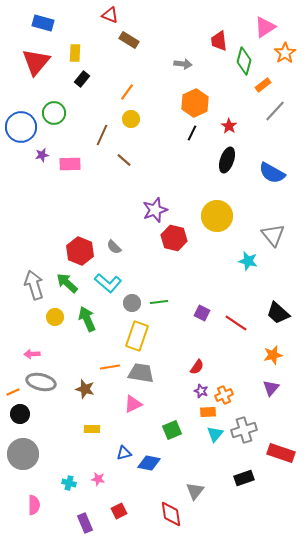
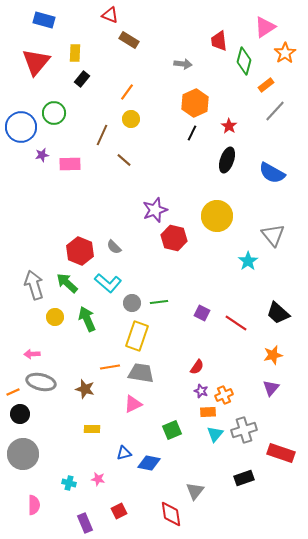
blue rectangle at (43, 23): moved 1 px right, 3 px up
orange rectangle at (263, 85): moved 3 px right
cyan star at (248, 261): rotated 24 degrees clockwise
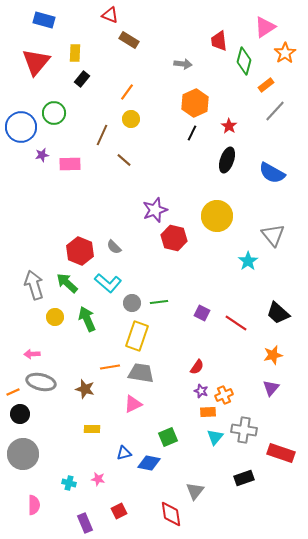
green square at (172, 430): moved 4 px left, 7 px down
gray cross at (244, 430): rotated 25 degrees clockwise
cyan triangle at (215, 434): moved 3 px down
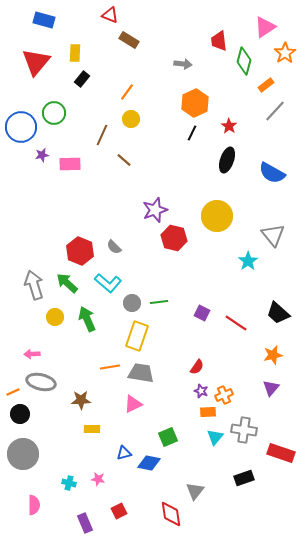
brown star at (85, 389): moved 4 px left, 11 px down; rotated 18 degrees counterclockwise
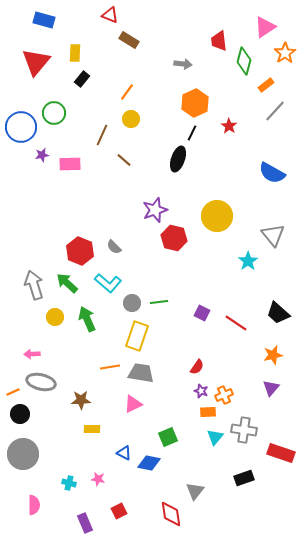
black ellipse at (227, 160): moved 49 px left, 1 px up
blue triangle at (124, 453): rotated 42 degrees clockwise
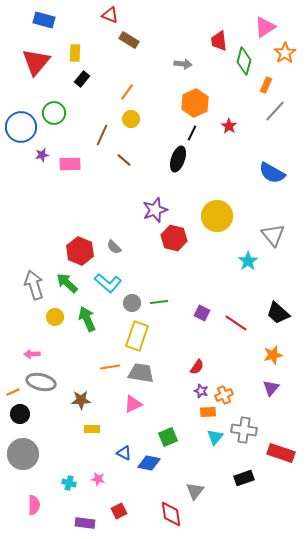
orange rectangle at (266, 85): rotated 28 degrees counterclockwise
purple rectangle at (85, 523): rotated 60 degrees counterclockwise
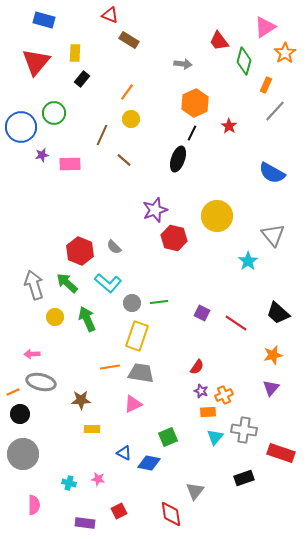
red trapezoid at (219, 41): rotated 30 degrees counterclockwise
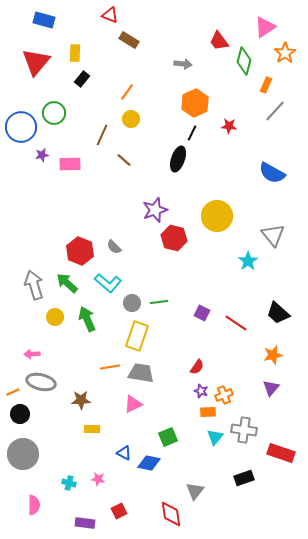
red star at (229, 126): rotated 28 degrees counterclockwise
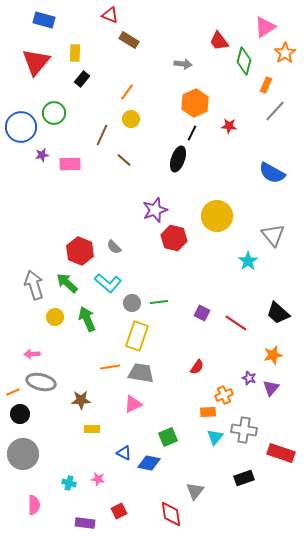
purple star at (201, 391): moved 48 px right, 13 px up
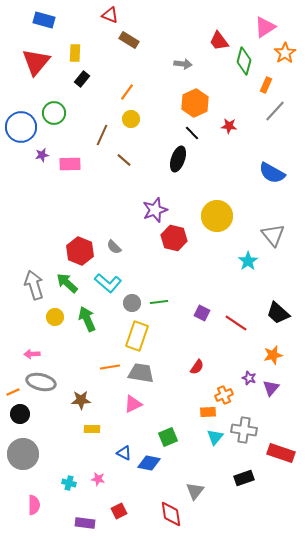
black line at (192, 133): rotated 70 degrees counterclockwise
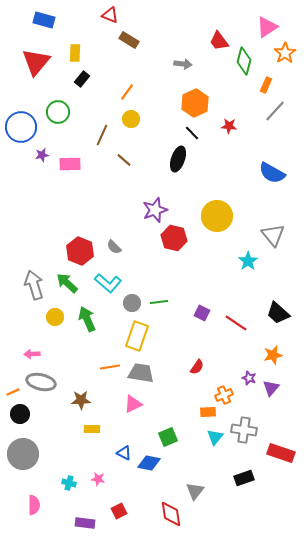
pink triangle at (265, 27): moved 2 px right
green circle at (54, 113): moved 4 px right, 1 px up
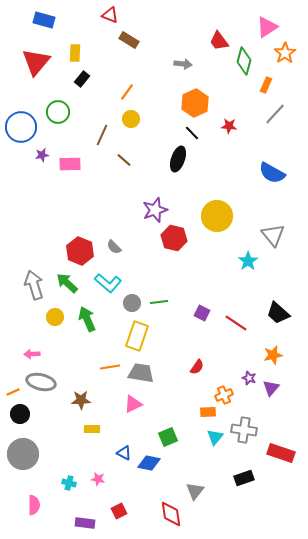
gray line at (275, 111): moved 3 px down
